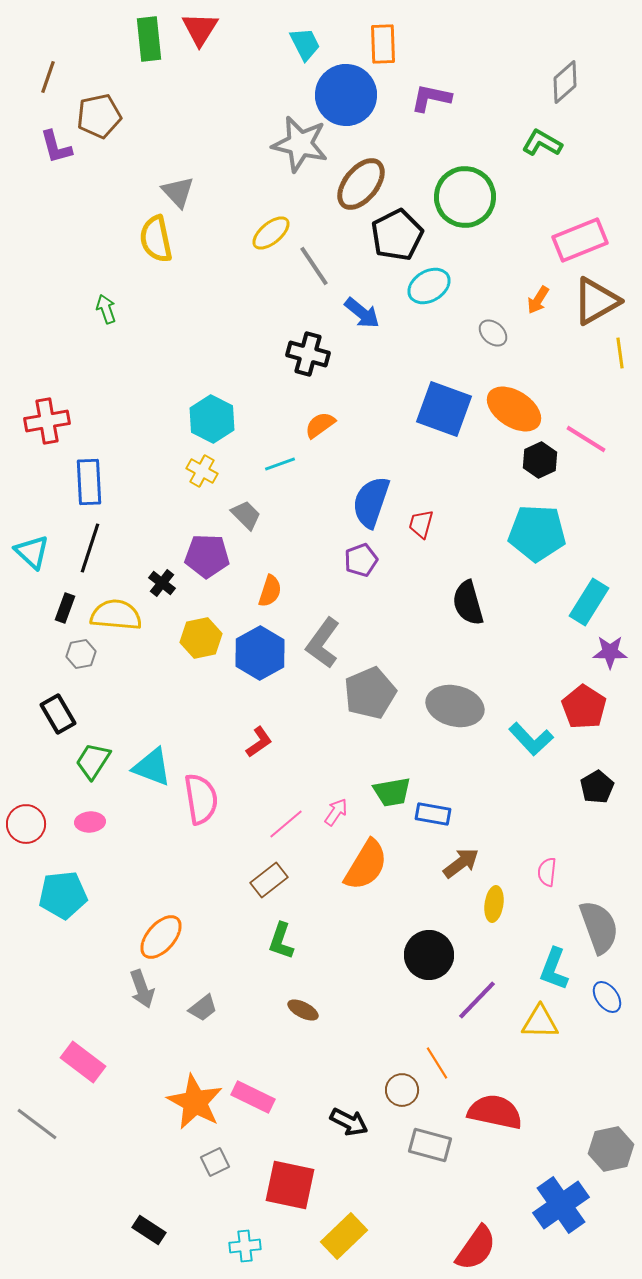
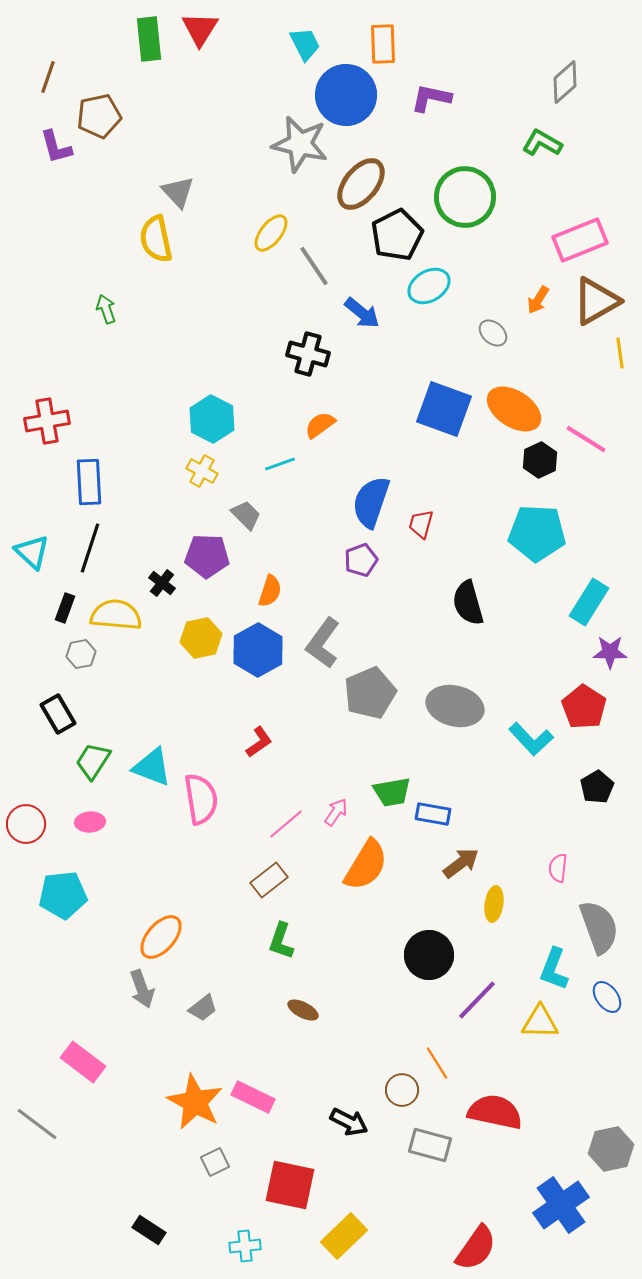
yellow ellipse at (271, 233): rotated 12 degrees counterclockwise
blue hexagon at (260, 653): moved 2 px left, 3 px up
pink semicircle at (547, 872): moved 11 px right, 4 px up
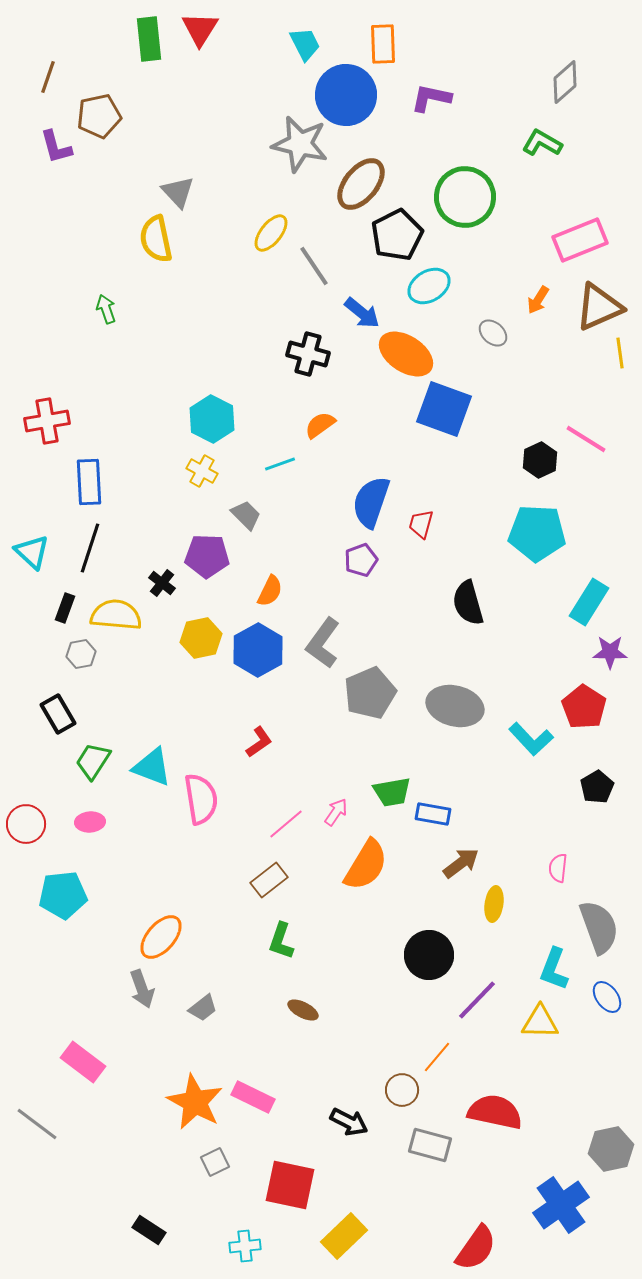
brown triangle at (596, 301): moved 3 px right, 6 px down; rotated 6 degrees clockwise
orange ellipse at (514, 409): moved 108 px left, 55 px up
orange semicircle at (270, 591): rotated 8 degrees clockwise
orange line at (437, 1063): moved 6 px up; rotated 72 degrees clockwise
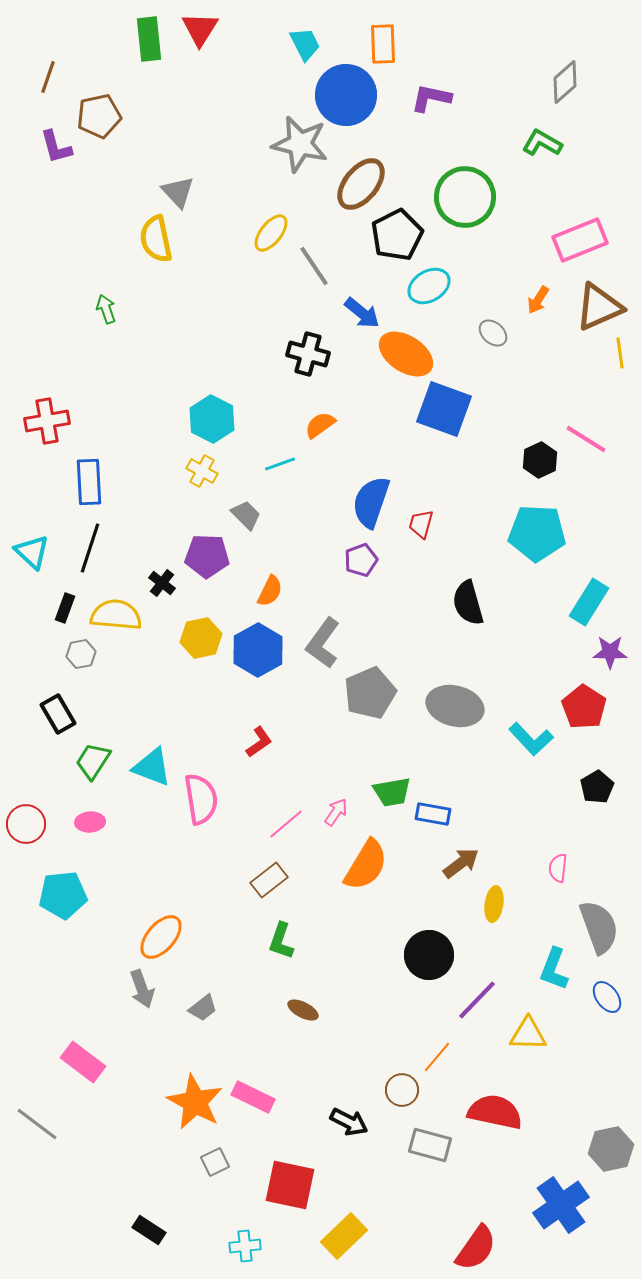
yellow triangle at (540, 1022): moved 12 px left, 12 px down
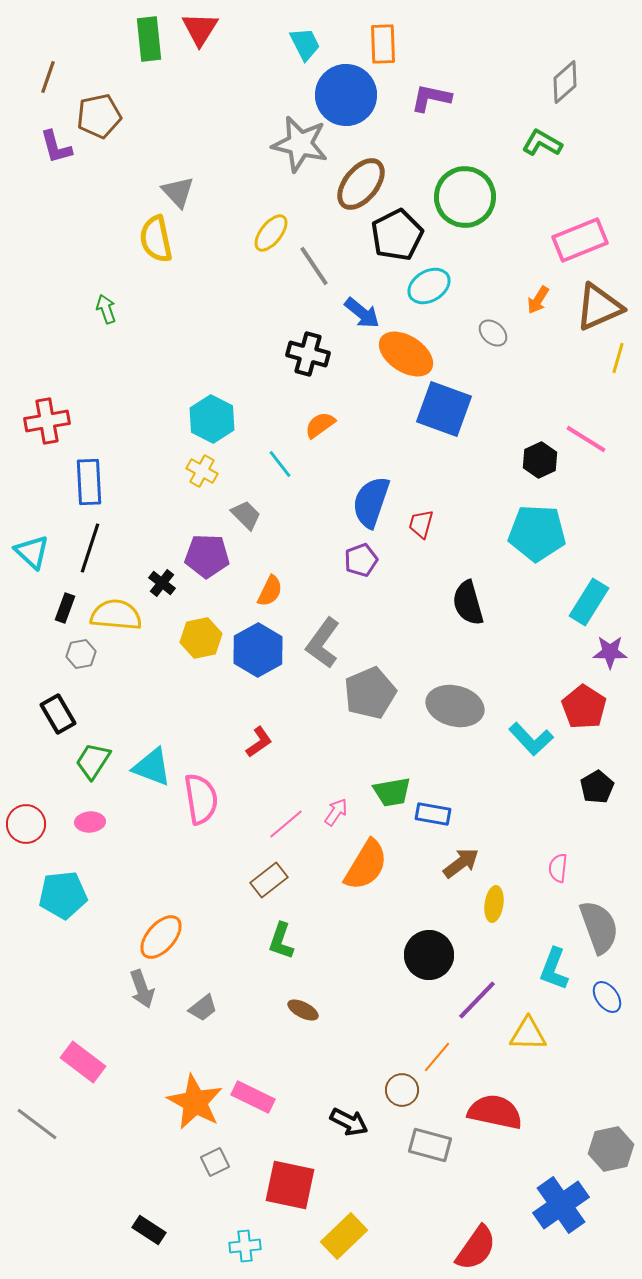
yellow line at (620, 353): moved 2 px left, 5 px down; rotated 24 degrees clockwise
cyan line at (280, 464): rotated 72 degrees clockwise
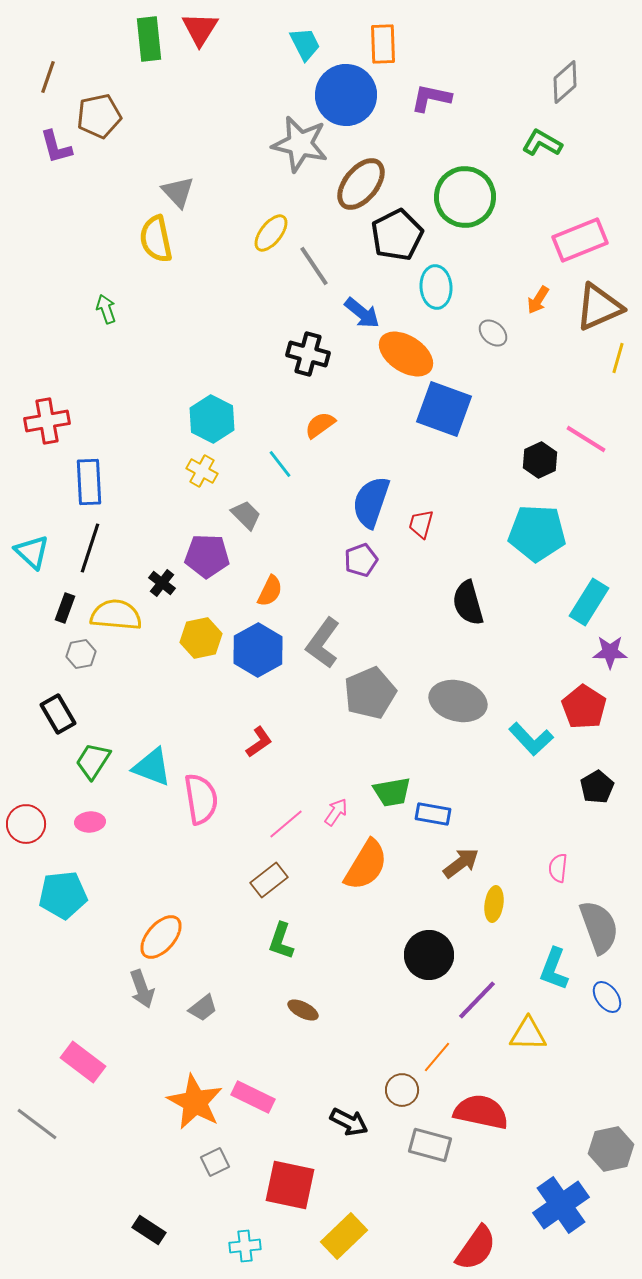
cyan ellipse at (429, 286): moved 7 px right, 1 px down; rotated 63 degrees counterclockwise
gray ellipse at (455, 706): moved 3 px right, 5 px up
red semicircle at (495, 1112): moved 14 px left
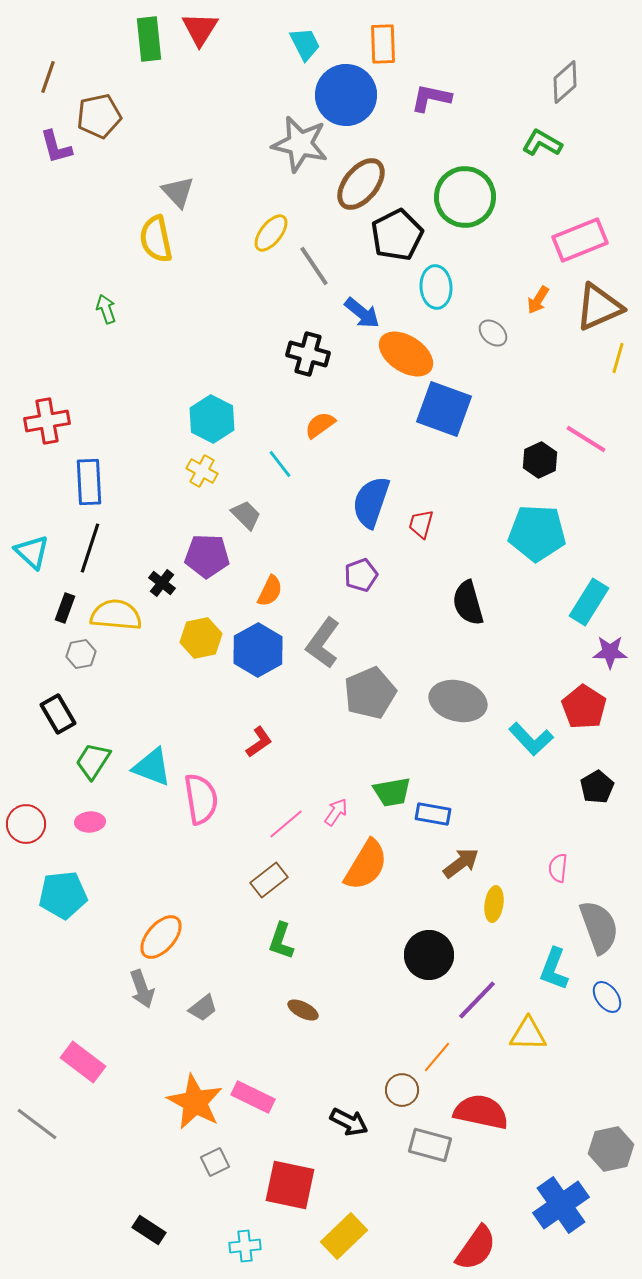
purple pentagon at (361, 560): moved 15 px down
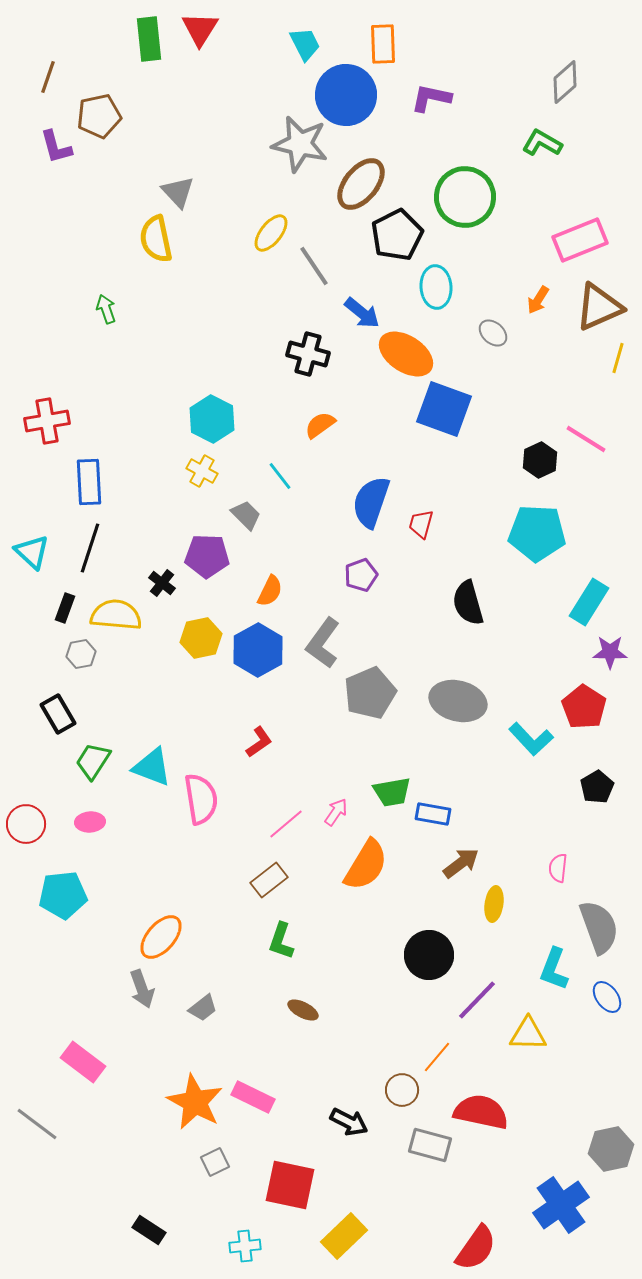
cyan line at (280, 464): moved 12 px down
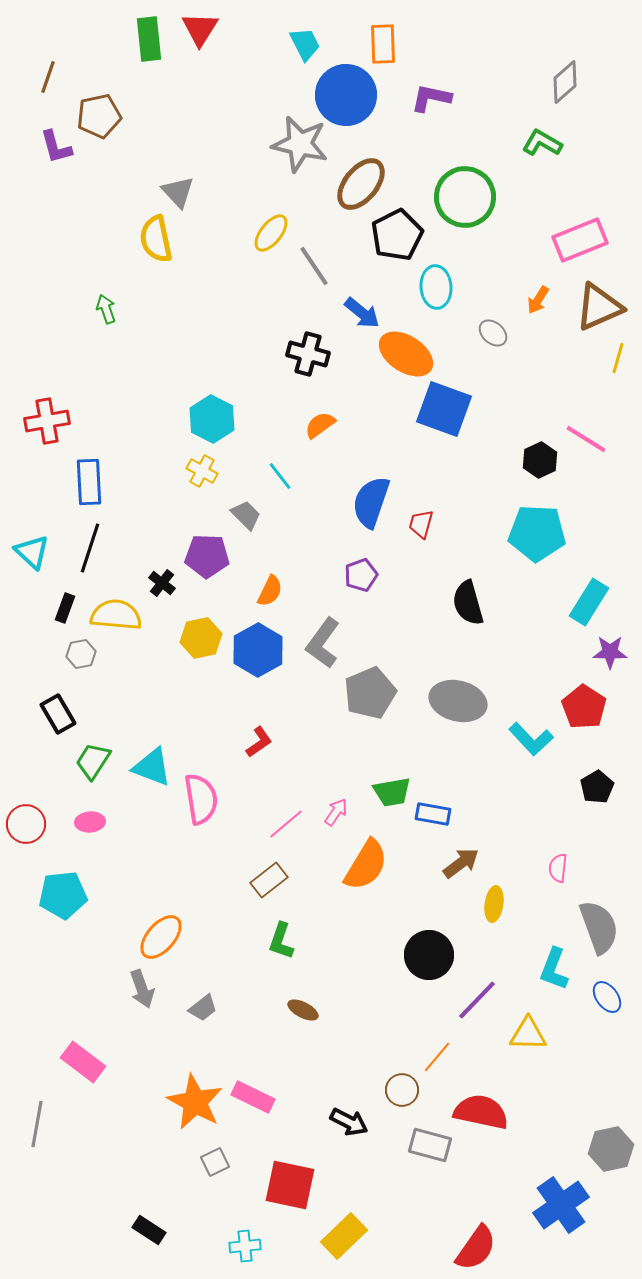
gray line at (37, 1124): rotated 63 degrees clockwise
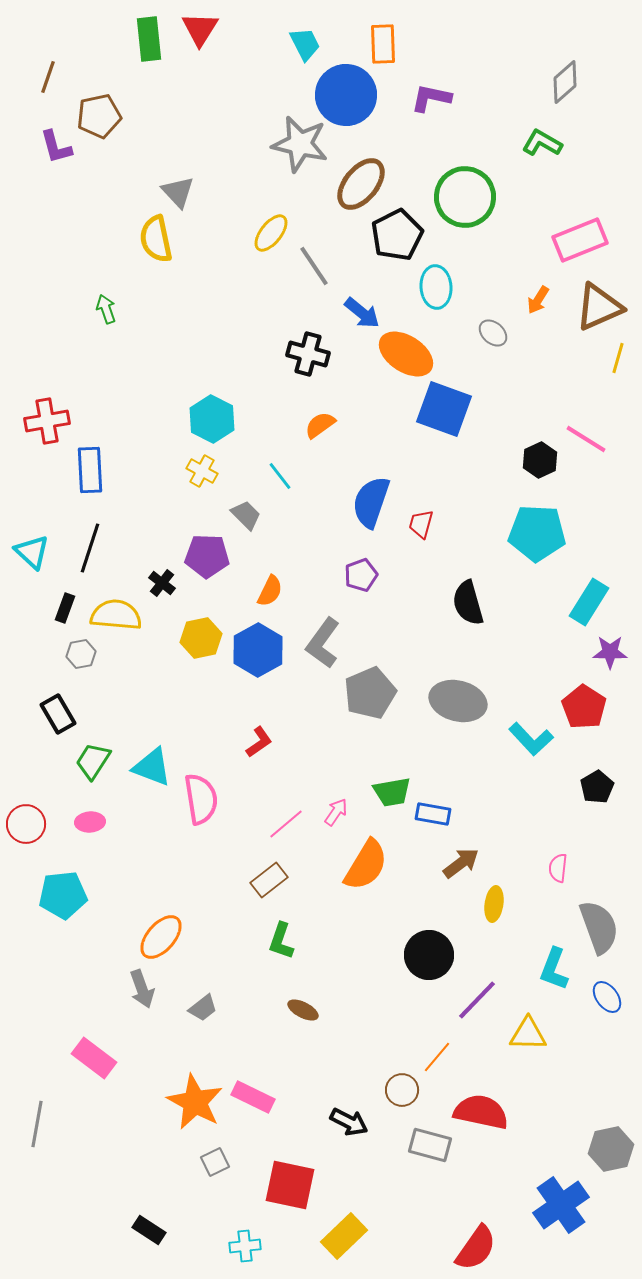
blue rectangle at (89, 482): moved 1 px right, 12 px up
pink rectangle at (83, 1062): moved 11 px right, 4 px up
